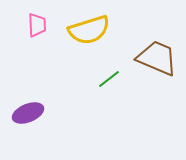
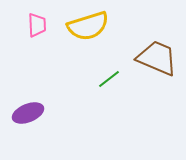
yellow semicircle: moved 1 px left, 4 px up
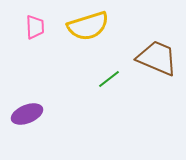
pink trapezoid: moved 2 px left, 2 px down
purple ellipse: moved 1 px left, 1 px down
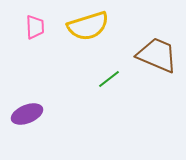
brown trapezoid: moved 3 px up
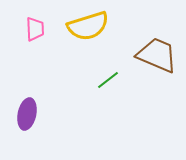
pink trapezoid: moved 2 px down
green line: moved 1 px left, 1 px down
purple ellipse: rotated 56 degrees counterclockwise
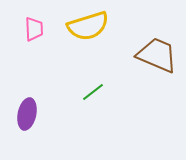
pink trapezoid: moved 1 px left
green line: moved 15 px left, 12 px down
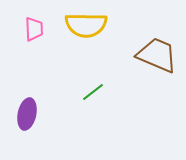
yellow semicircle: moved 2 px left, 1 px up; rotated 18 degrees clockwise
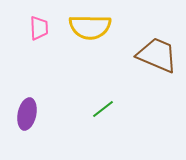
yellow semicircle: moved 4 px right, 2 px down
pink trapezoid: moved 5 px right, 1 px up
green line: moved 10 px right, 17 px down
